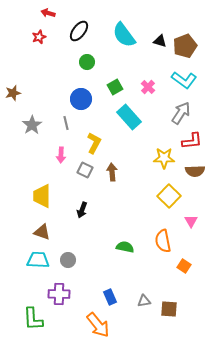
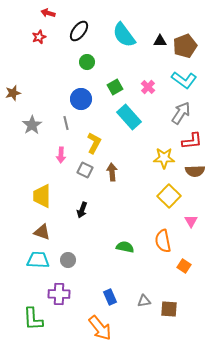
black triangle: rotated 16 degrees counterclockwise
orange arrow: moved 2 px right, 3 px down
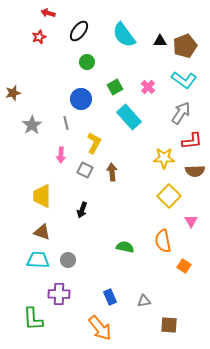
brown square: moved 16 px down
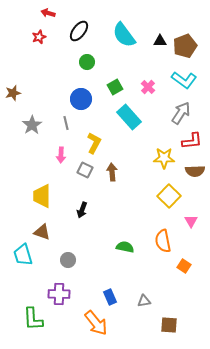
cyan trapezoid: moved 15 px left, 5 px up; rotated 110 degrees counterclockwise
orange arrow: moved 4 px left, 5 px up
